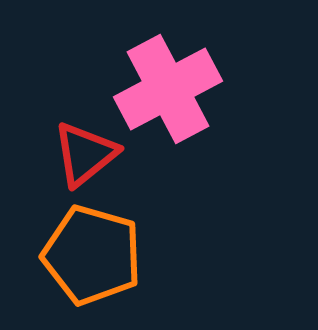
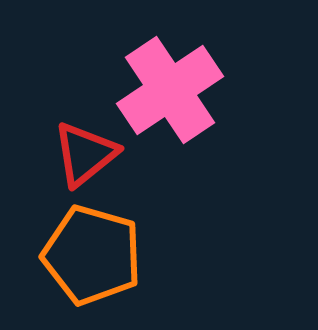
pink cross: moved 2 px right, 1 px down; rotated 6 degrees counterclockwise
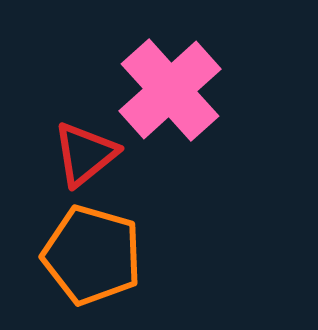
pink cross: rotated 8 degrees counterclockwise
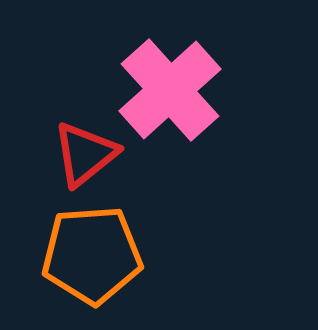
orange pentagon: rotated 20 degrees counterclockwise
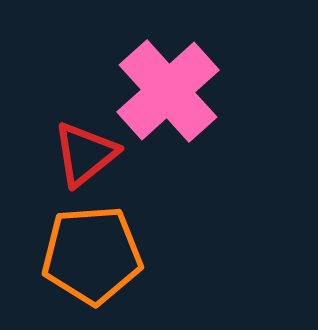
pink cross: moved 2 px left, 1 px down
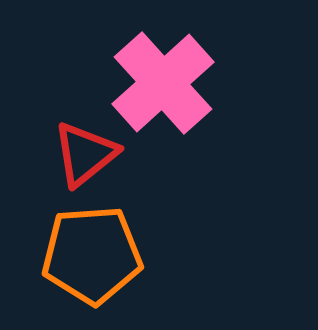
pink cross: moved 5 px left, 8 px up
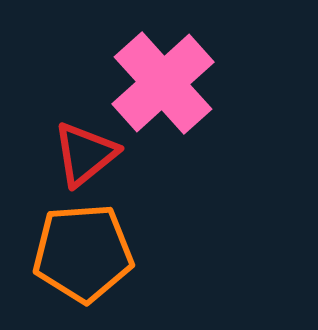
orange pentagon: moved 9 px left, 2 px up
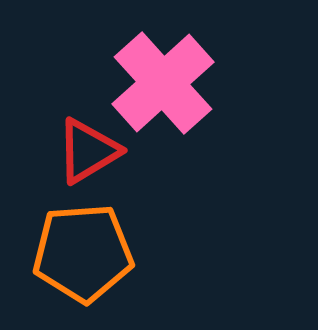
red triangle: moved 3 px right, 3 px up; rotated 8 degrees clockwise
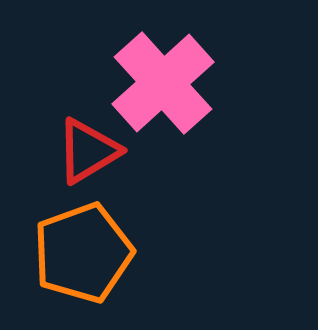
orange pentagon: rotated 16 degrees counterclockwise
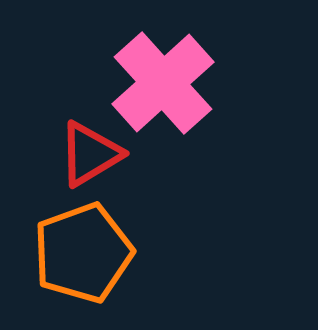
red triangle: moved 2 px right, 3 px down
